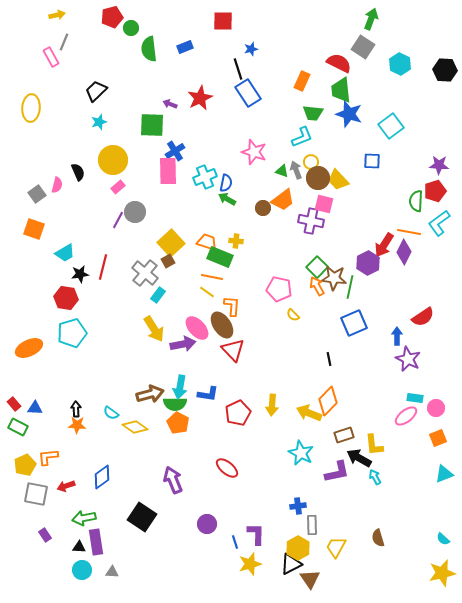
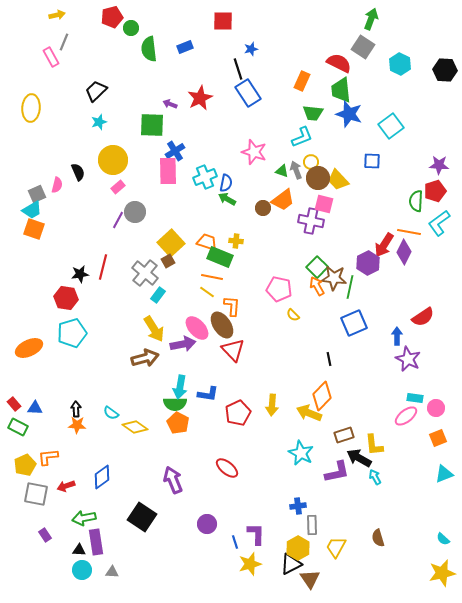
gray square at (37, 194): rotated 12 degrees clockwise
cyan trapezoid at (65, 253): moved 33 px left, 43 px up
brown arrow at (150, 394): moved 5 px left, 36 px up
orange diamond at (328, 401): moved 6 px left, 5 px up
black triangle at (79, 547): moved 3 px down
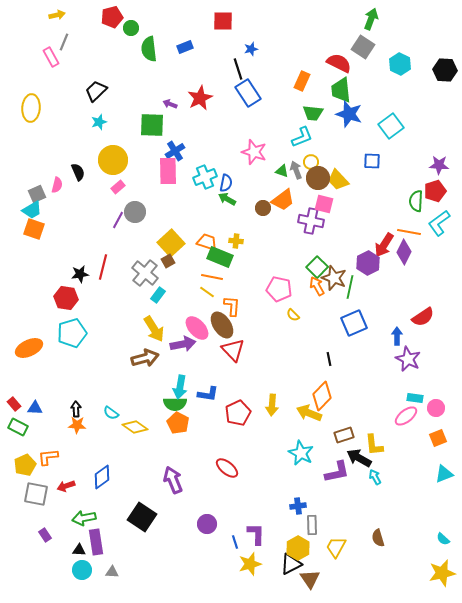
brown star at (334, 278): rotated 15 degrees clockwise
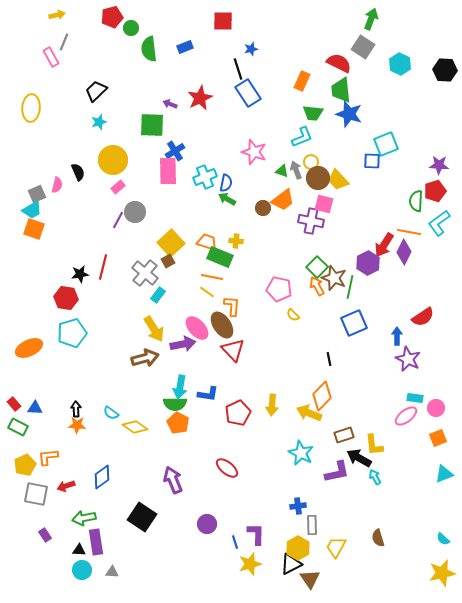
cyan square at (391, 126): moved 5 px left, 18 px down; rotated 15 degrees clockwise
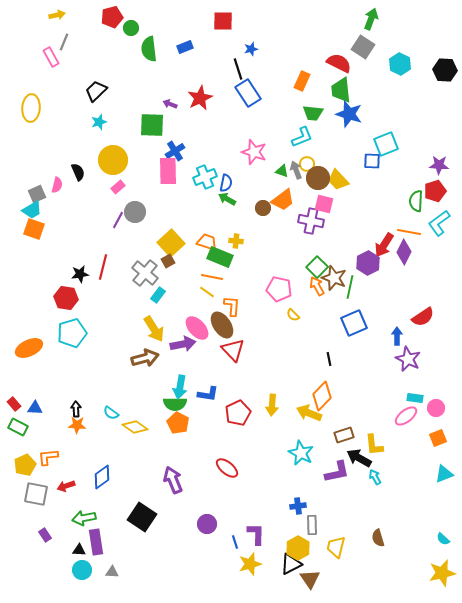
yellow circle at (311, 162): moved 4 px left, 2 px down
yellow trapezoid at (336, 547): rotated 15 degrees counterclockwise
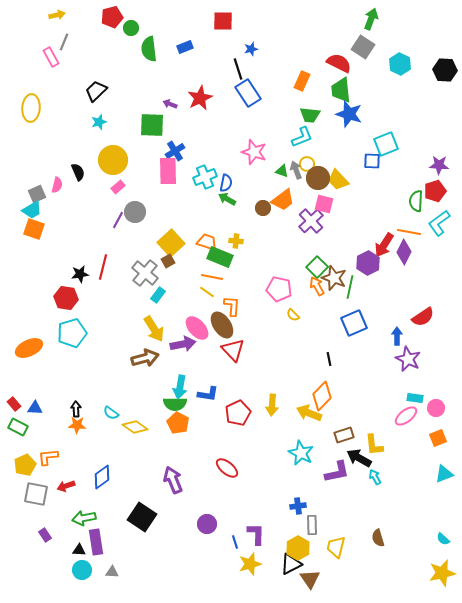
green trapezoid at (313, 113): moved 3 px left, 2 px down
purple cross at (311, 221): rotated 35 degrees clockwise
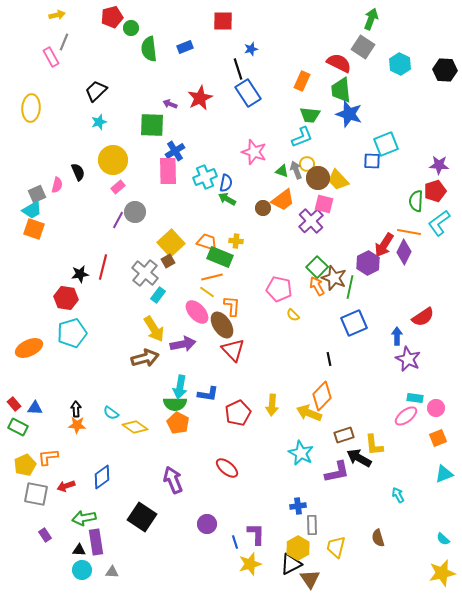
orange line at (212, 277): rotated 25 degrees counterclockwise
pink ellipse at (197, 328): moved 16 px up
cyan arrow at (375, 477): moved 23 px right, 18 px down
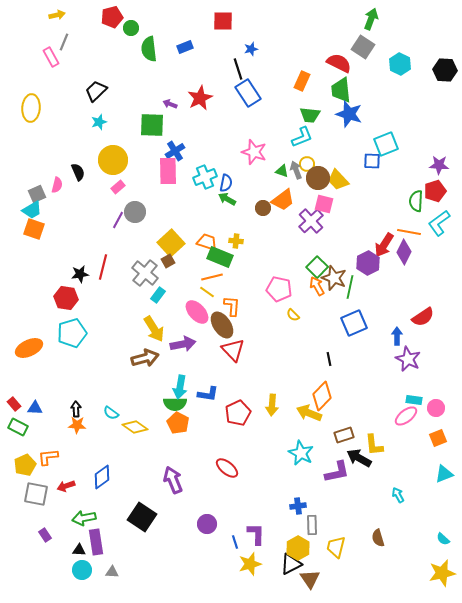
cyan rectangle at (415, 398): moved 1 px left, 2 px down
